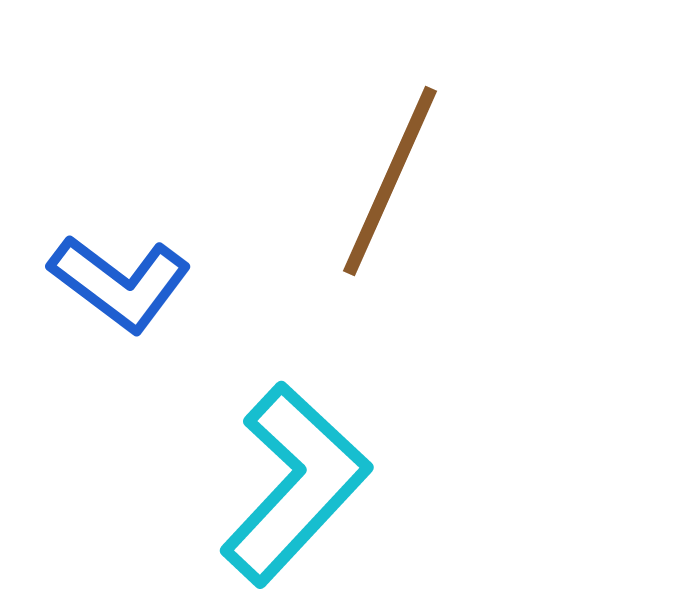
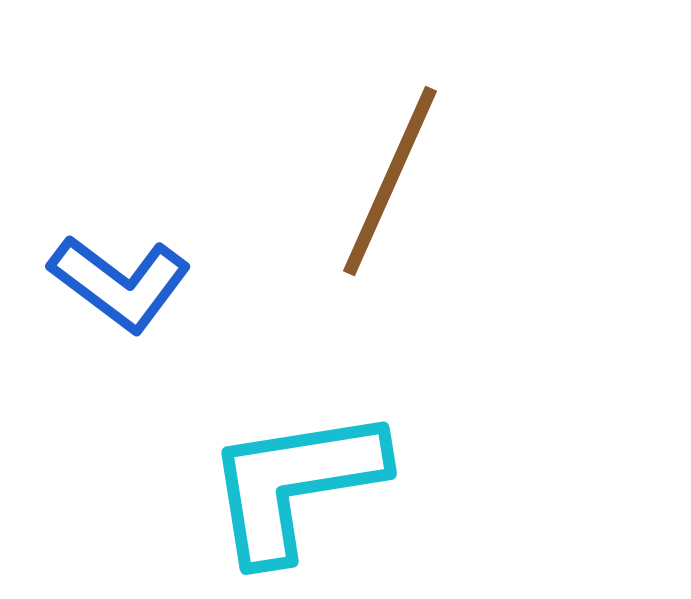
cyan L-shape: rotated 142 degrees counterclockwise
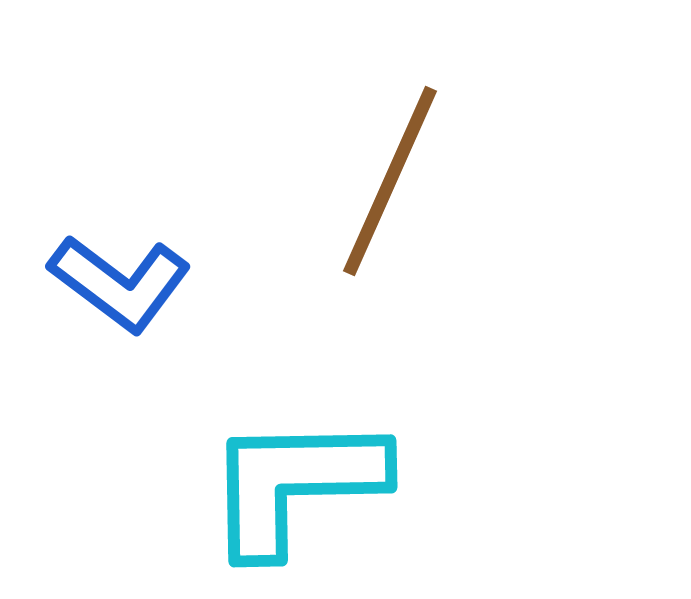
cyan L-shape: rotated 8 degrees clockwise
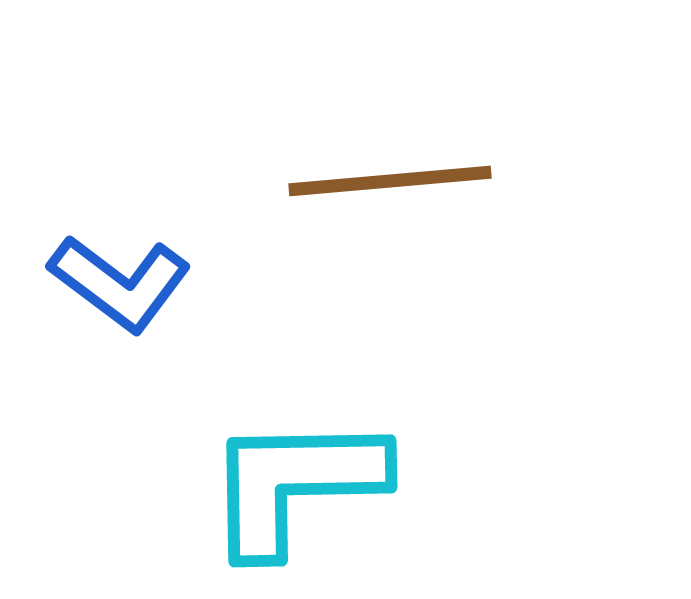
brown line: rotated 61 degrees clockwise
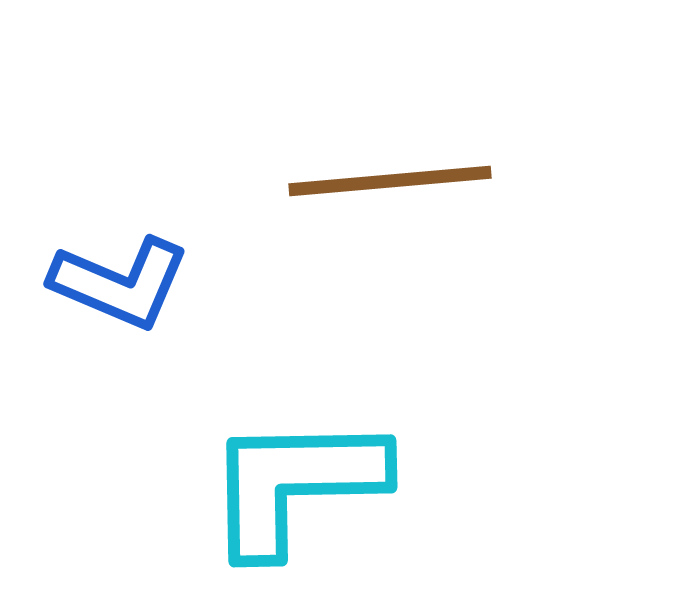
blue L-shape: rotated 14 degrees counterclockwise
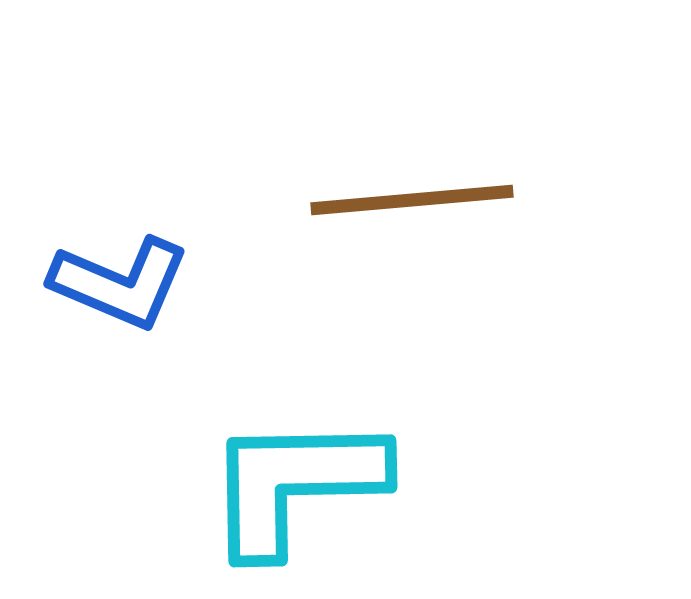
brown line: moved 22 px right, 19 px down
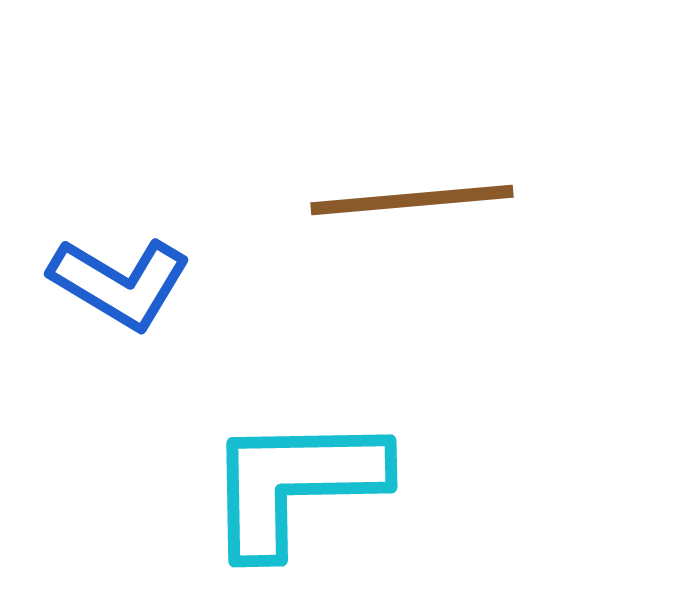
blue L-shape: rotated 8 degrees clockwise
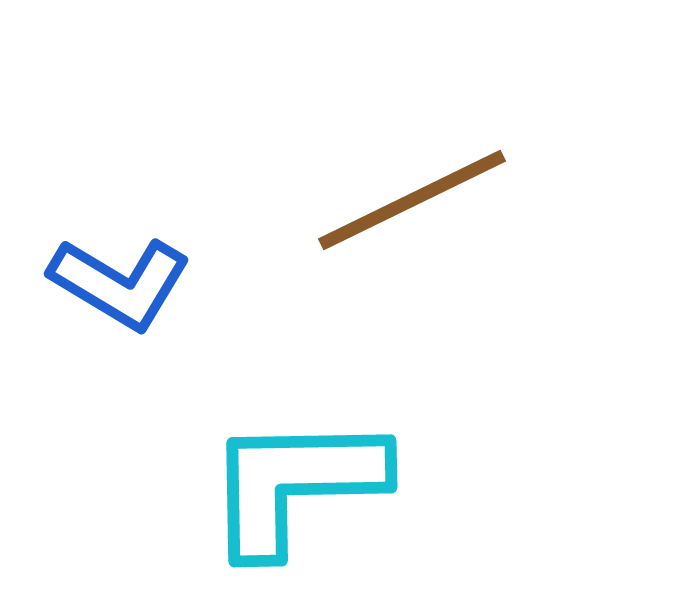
brown line: rotated 21 degrees counterclockwise
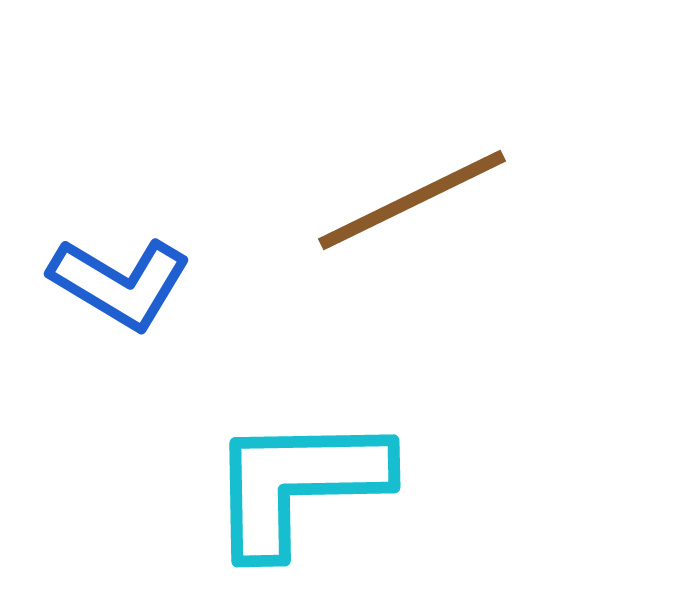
cyan L-shape: moved 3 px right
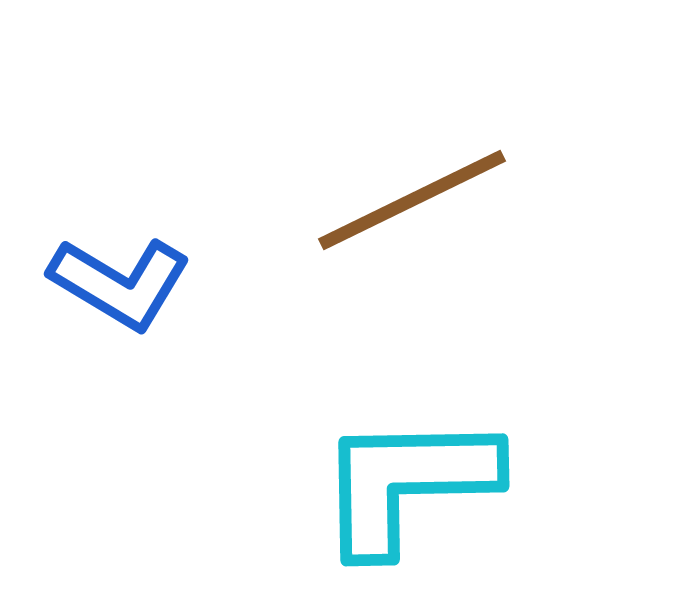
cyan L-shape: moved 109 px right, 1 px up
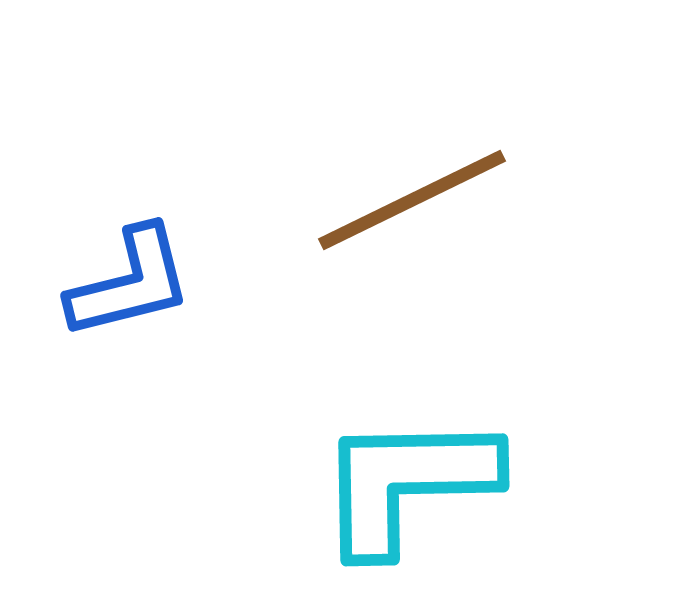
blue L-shape: moved 10 px right; rotated 45 degrees counterclockwise
